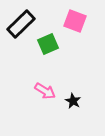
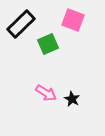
pink square: moved 2 px left, 1 px up
pink arrow: moved 1 px right, 2 px down
black star: moved 1 px left, 2 px up
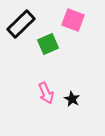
pink arrow: rotated 35 degrees clockwise
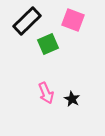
black rectangle: moved 6 px right, 3 px up
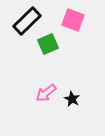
pink arrow: rotated 75 degrees clockwise
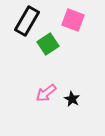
black rectangle: rotated 16 degrees counterclockwise
green square: rotated 10 degrees counterclockwise
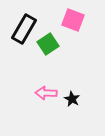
black rectangle: moved 3 px left, 8 px down
pink arrow: rotated 40 degrees clockwise
